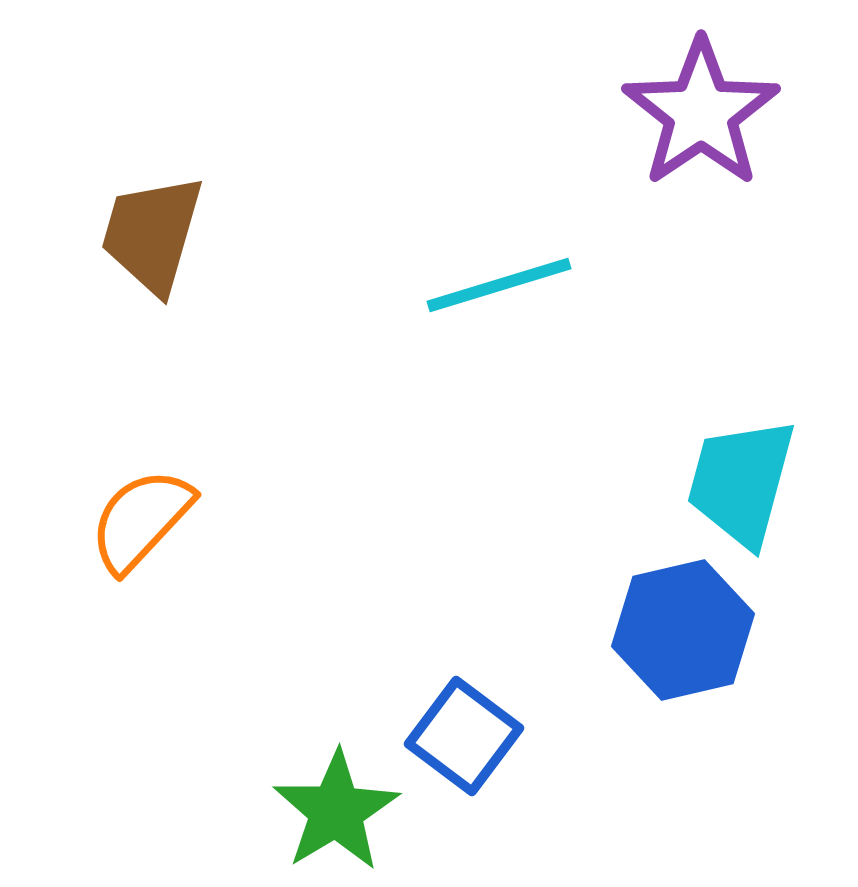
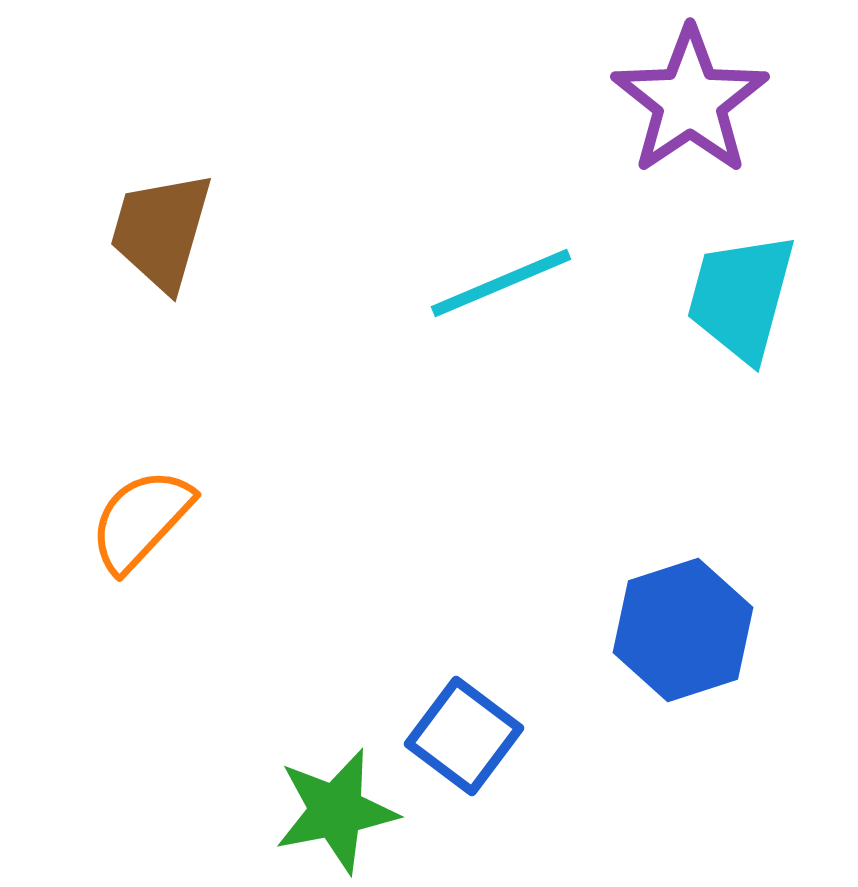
purple star: moved 11 px left, 12 px up
brown trapezoid: moved 9 px right, 3 px up
cyan line: moved 2 px right, 2 px up; rotated 6 degrees counterclockwise
cyan trapezoid: moved 185 px up
blue hexagon: rotated 5 degrees counterclockwise
green star: rotated 20 degrees clockwise
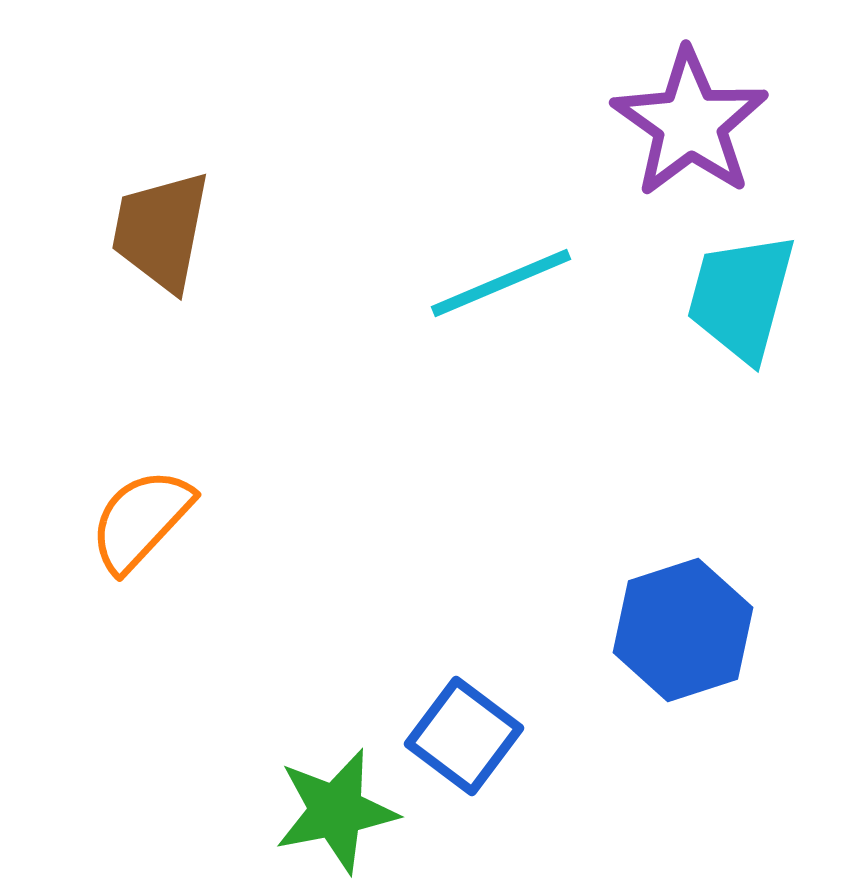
purple star: moved 22 px down; rotated 3 degrees counterclockwise
brown trapezoid: rotated 5 degrees counterclockwise
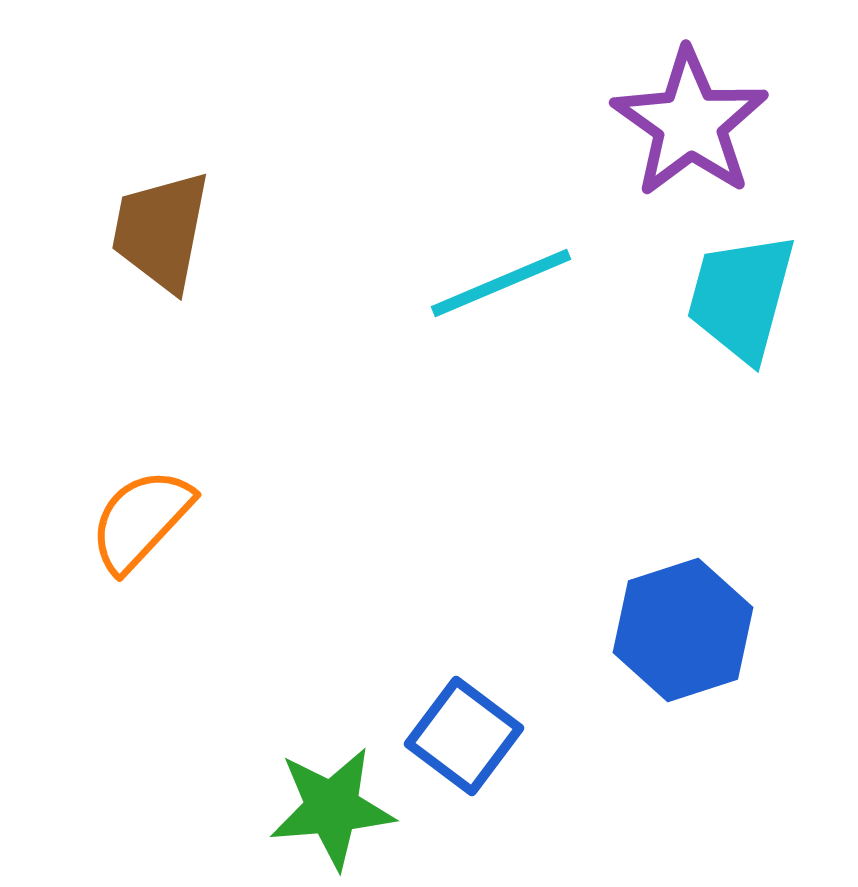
green star: moved 4 px left, 3 px up; rotated 6 degrees clockwise
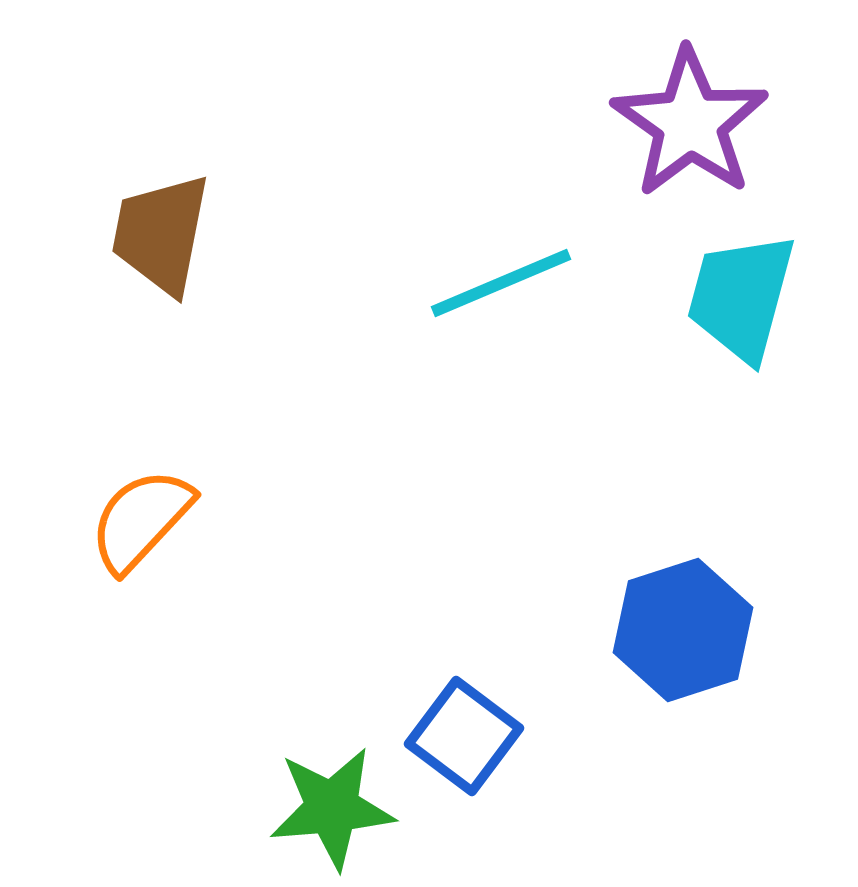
brown trapezoid: moved 3 px down
